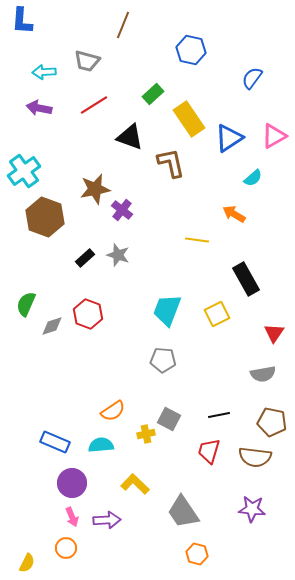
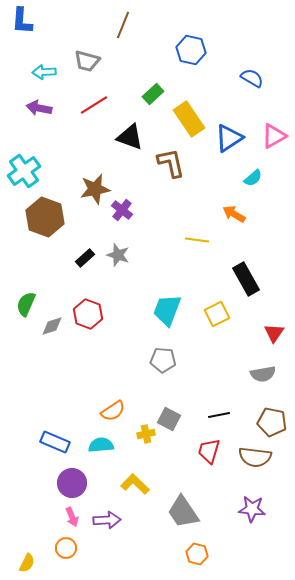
blue semicircle at (252, 78): rotated 85 degrees clockwise
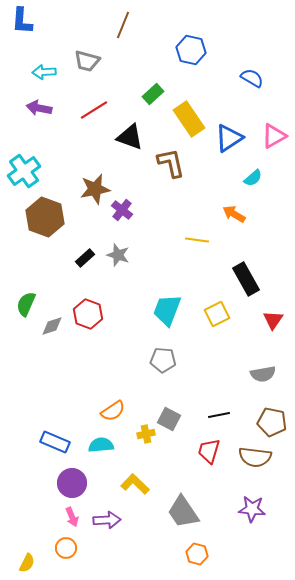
red line at (94, 105): moved 5 px down
red triangle at (274, 333): moved 1 px left, 13 px up
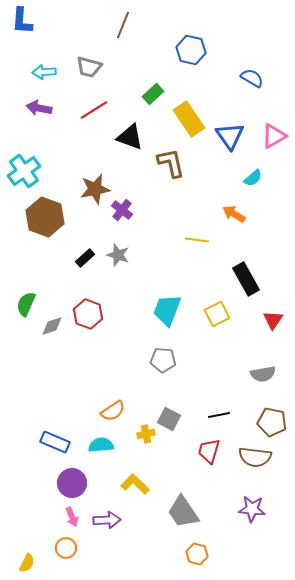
gray trapezoid at (87, 61): moved 2 px right, 6 px down
blue triangle at (229, 138): moved 1 px right, 2 px up; rotated 32 degrees counterclockwise
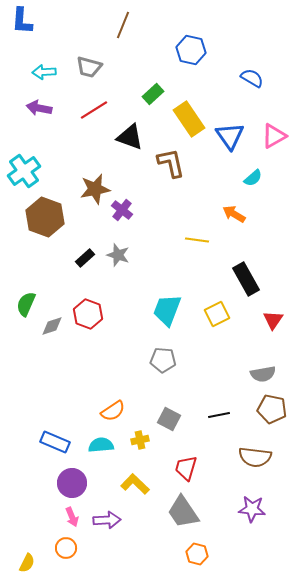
brown pentagon at (272, 422): moved 13 px up
yellow cross at (146, 434): moved 6 px left, 6 px down
red trapezoid at (209, 451): moved 23 px left, 17 px down
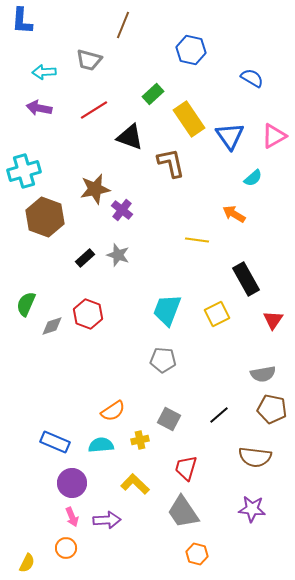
gray trapezoid at (89, 67): moved 7 px up
cyan cross at (24, 171): rotated 20 degrees clockwise
black line at (219, 415): rotated 30 degrees counterclockwise
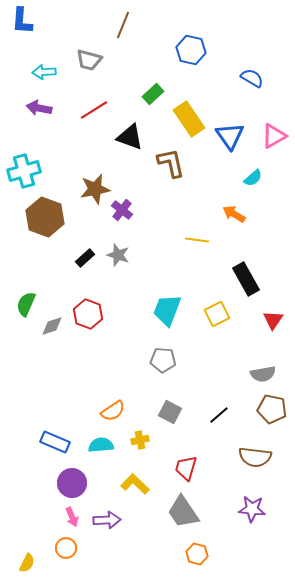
gray square at (169, 419): moved 1 px right, 7 px up
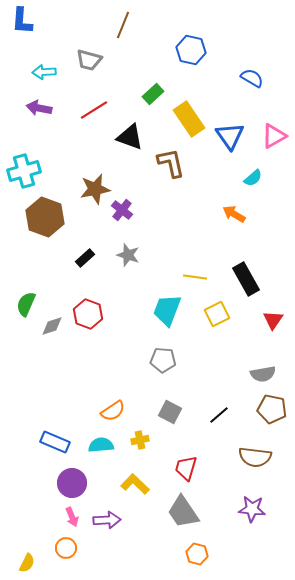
yellow line at (197, 240): moved 2 px left, 37 px down
gray star at (118, 255): moved 10 px right
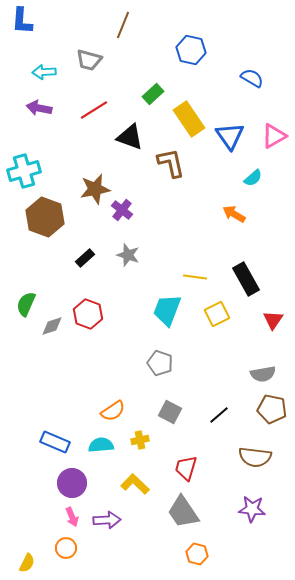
gray pentagon at (163, 360): moved 3 px left, 3 px down; rotated 15 degrees clockwise
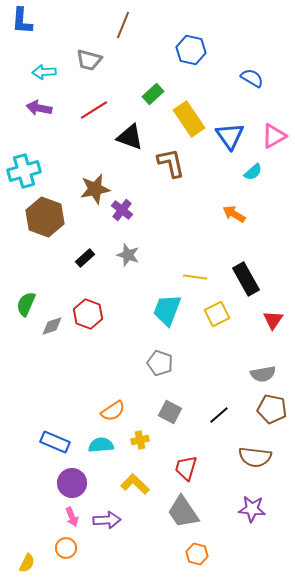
cyan semicircle at (253, 178): moved 6 px up
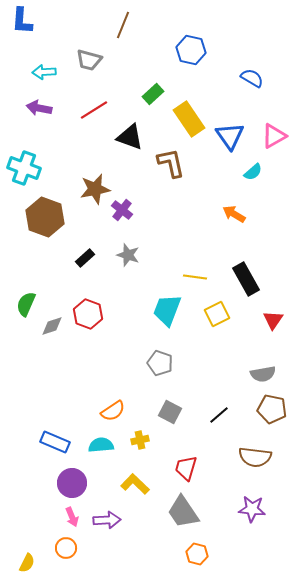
cyan cross at (24, 171): moved 3 px up; rotated 36 degrees clockwise
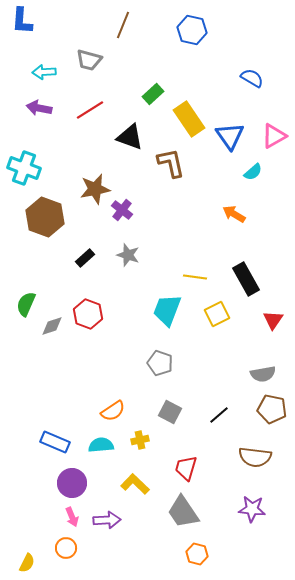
blue hexagon at (191, 50): moved 1 px right, 20 px up
red line at (94, 110): moved 4 px left
